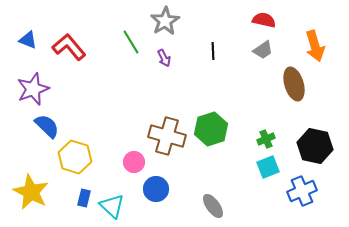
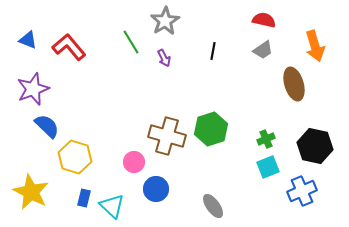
black line: rotated 12 degrees clockwise
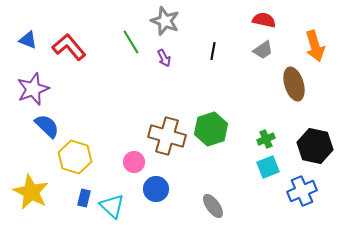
gray star: rotated 20 degrees counterclockwise
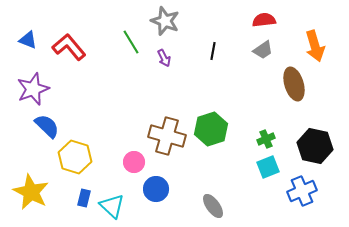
red semicircle: rotated 20 degrees counterclockwise
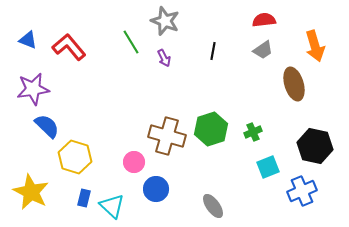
purple star: rotated 12 degrees clockwise
green cross: moved 13 px left, 7 px up
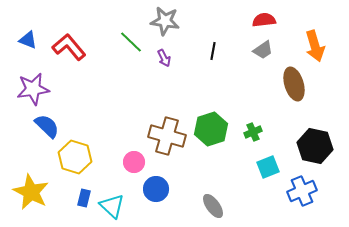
gray star: rotated 12 degrees counterclockwise
green line: rotated 15 degrees counterclockwise
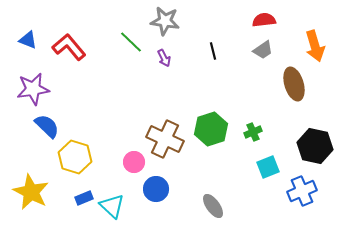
black line: rotated 24 degrees counterclockwise
brown cross: moved 2 px left, 3 px down; rotated 9 degrees clockwise
blue rectangle: rotated 54 degrees clockwise
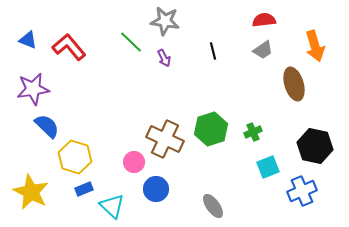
blue rectangle: moved 9 px up
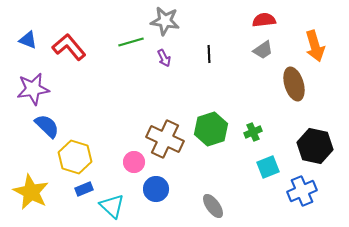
green line: rotated 60 degrees counterclockwise
black line: moved 4 px left, 3 px down; rotated 12 degrees clockwise
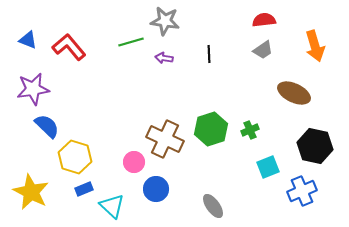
purple arrow: rotated 126 degrees clockwise
brown ellipse: moved 9 px down; rotated 48 degrees counterclockwise
green cross: moved 3 px left, 2 px up
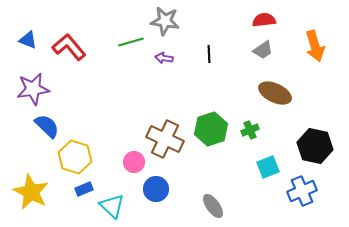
brown ellipse: moved 19 px left
